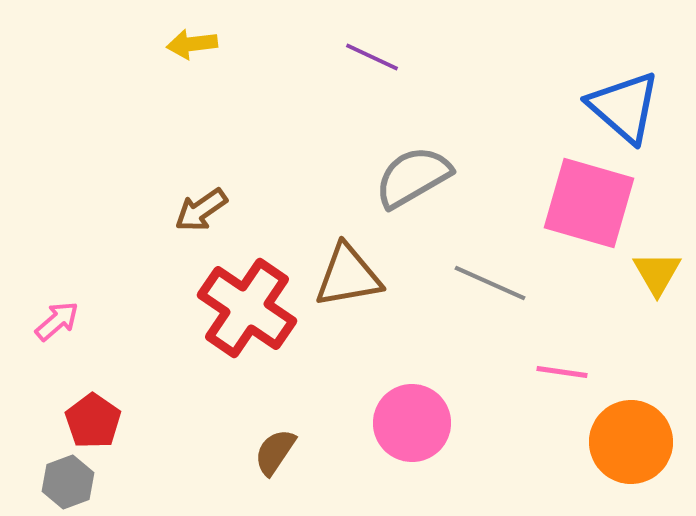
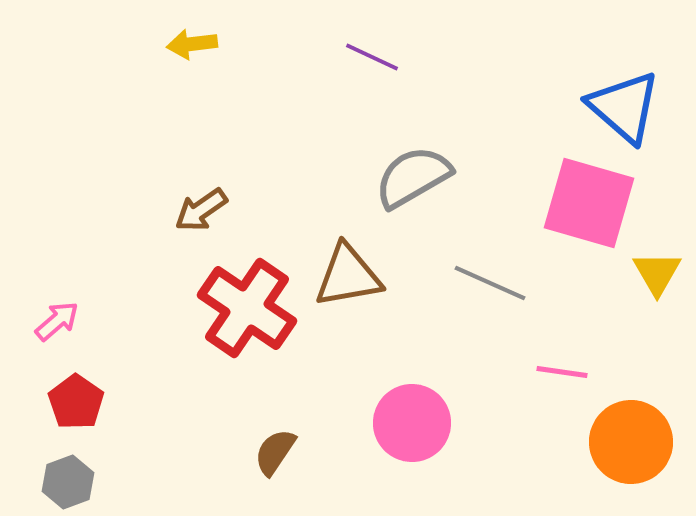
red pentagon: moved 17 px left, 19 px up
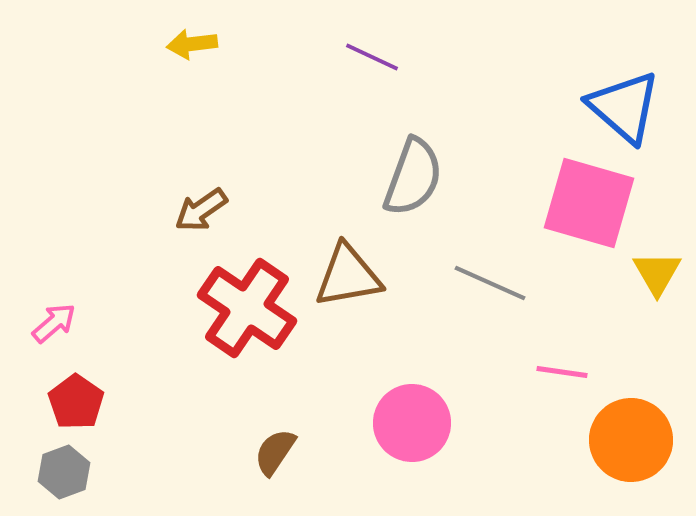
gray semicircle: rotated 140 degrees clockwise
pink arrow: moved 3 px left, 2 px down
orange circle: moved 2 px up
gray hexagon: moved 4 px left, 10 px up
